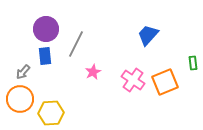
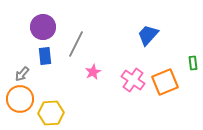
purple circle: moved 3 px left, 2 px up
gray arrow: moved 1 px left, 2 px down
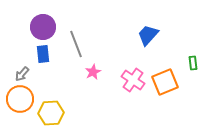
gray line: rotated 48 degrees counterclockwise
blue rectangle: moved 2 px left, 2 px up
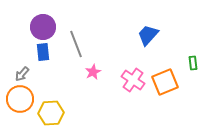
blue rectangle: moved 2 px up
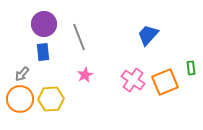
purple circle: moved 1 px right, 3 px up
gray line: moved 3 px right, 7 px up
green rectangle: moved 2 px left, 5 px down
pink star: moved 8 px left, 3 px down
yellow hexagon: moved 14 px up
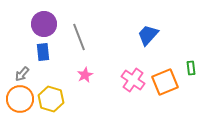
yellow hexagon: rotated 20 degrees clockwise
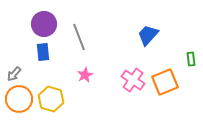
green rectangle: moved 9 px up
gray arrow: moved 8 px left
orange circle: moved 1 px left
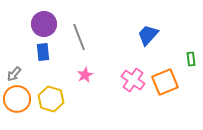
orange circle: moved 2 px left
